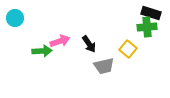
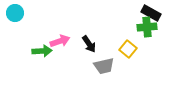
black rectangle: rotated 12 degrees clockwise
cyan circle: moved 5 px up
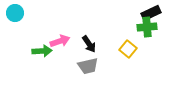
black rectangle: rotated 54 degrees counterclockwise
gray trapezoid: moved 16 px left
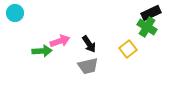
green cross: rotated 36 degrees clockwise
yellow square: rotated 12 degrees clockwise
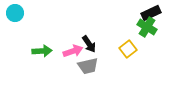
pink arrow: moved 13 px right, 10 px down
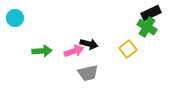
cyan circle: moved 5 px down
black arrow: rotated 42 degrees counterclockwise
pink arrow: moved 1 px right
gray trapezoid: moved 7 px down
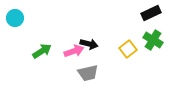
green cross: moved 6 px right, 13 px down
green arrow: rotated 30 degrees counterclockwise
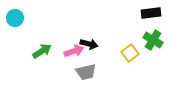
black rectangle: rotated 18 degrees clockwise
yellow square: moved 2 px right, 4 px down
gray trapezoid: moved 2 px left, 1 px up
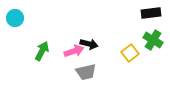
green arrow: rotated 30 degrees counterclockwise
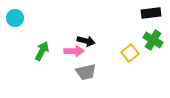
black arrow: moved 3 px left, 3 px up
pink arrow: rotated 18 degrees clockwise
